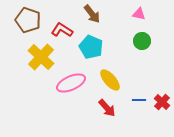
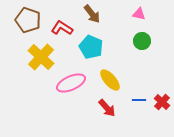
red L-shape: moved 2 px up
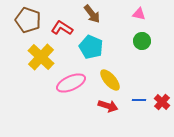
red arrow: moved 1 px right, 2 px up; rotated 30 degrees counterclockwise
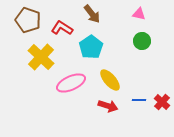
cyan pentagon: rotated 15 degrees clockwise
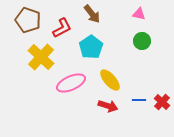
red L-shape: rotated 120 degrees clockwise
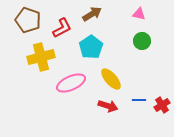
brown arrow: rotated 84 degrees counterclockwise
yellow cross: rotated 32 degrees clockwise
yellow ellipse: moved 1 px right, 1 px up
red cross: moved 3 px down; rotated 14 degrees clockwise
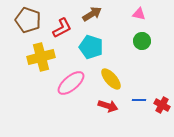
cyan pentagon: rotated 20 degrees counterclockwise
pink ellipse: rotated 16 degrees counterclockwise
red cross: rotated 28 degrees counterclockwise
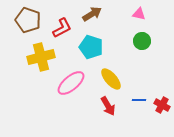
red arrow: rotated 42 degrees clockwise
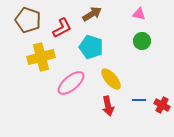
red arrow: rotated 18 degrees clockwise
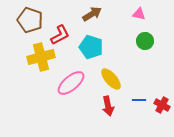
brown pentagon: moved 2 px right
red L-shape: moved 2 px left, 7 px down
green circle: moved 3 px right
